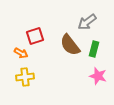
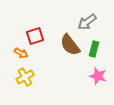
yellow cross: rotated 24 degrees counterclockwise
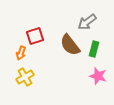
orange arrow: rotated 80 degrees clockwise
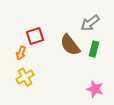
gray arrow: moved 3 px right, 1 px down
pink star: moved 3 px left, 13 px down
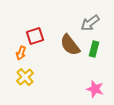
yellow cross: rotated 12 degrees counterclockwise
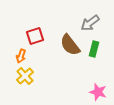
orange arrow: moved 3 px down
yellow cross: moved 1 px up
pink star: moved 3 px right, 3 px down
